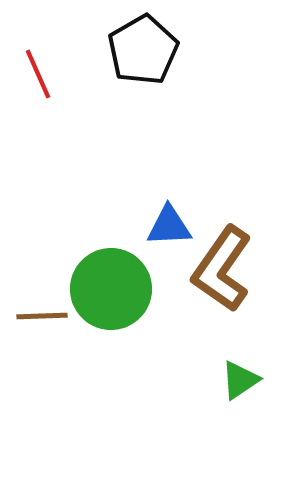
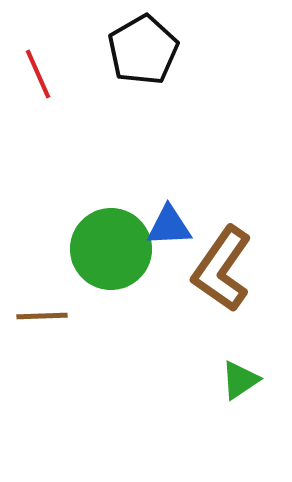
green circle: moved 40 px up
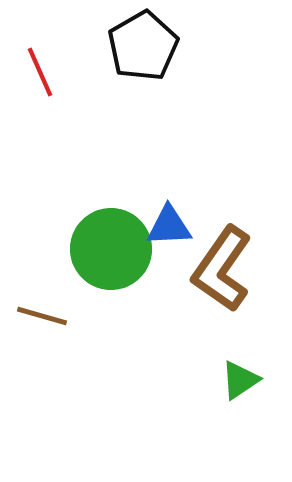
black pentagon: moved 4 px up
red line: moved 2 px right, 2 px up
brown line: rotated 18 degrees clockwise
